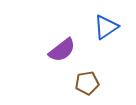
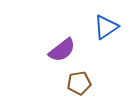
brown pentagon: moved 8 px left
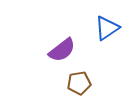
blue triangle: moved 1 px right, 1 px down
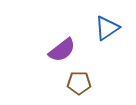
brown pentagon: rotated 10 degrees clockwise
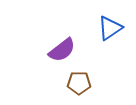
blue triangle: moved 3 px right
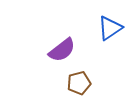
brown pentagon: rotated 15 degrees counterclockwise
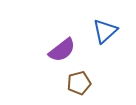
blue triangle: moved 5 px left, 3 px down; rotated 8 degrees counterclockwise
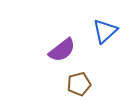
brown pentagon: moved 1 px down
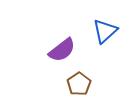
brown pentagon: rotated 20 degrees counterclockwise
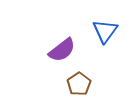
blue triangle: rotated 12 degrees counterclockwise
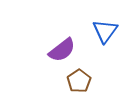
brown pentagon: moved 3 px up
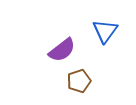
brown pentagon: rotated 15 degrees clockwise
